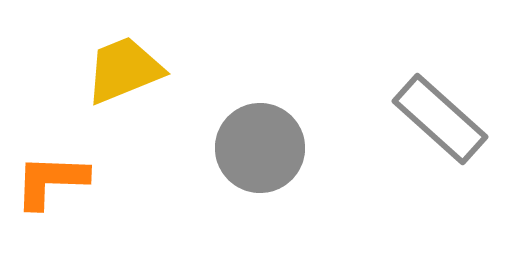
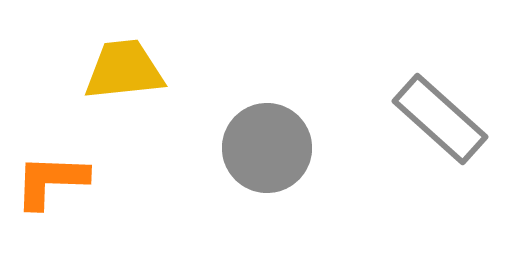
yellow trapezoid: rotated 16 degrees clockwise
gray circle: moved 7 px right
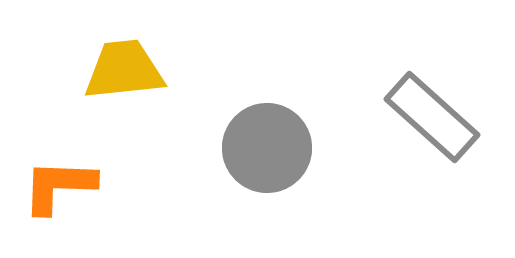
gray rectangle: moved 8 px left, 2 px up
orange L-shape: moved 8 px right, 5 px down
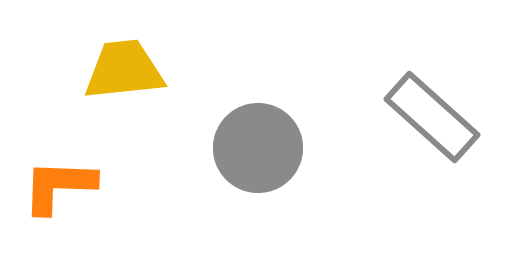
gray circle: moved 9 px left
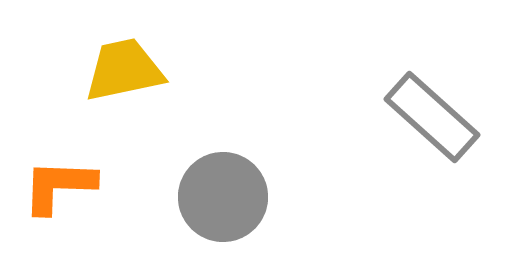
yellow trapezoid: rotated 6 degrees counterclockwise
gray circle: moved 35 px left, 49 px down
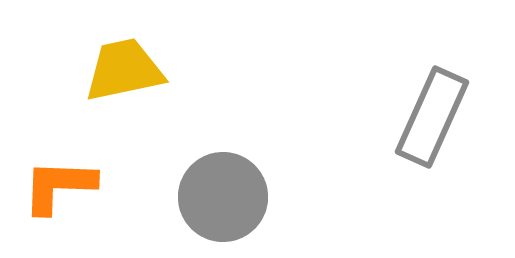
gray rectangle: rotated 72 degrees clockwise
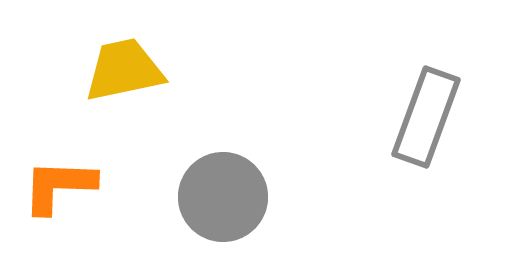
gray rectangle: moved 6 px left; rotated 4 degrees counterclockwise
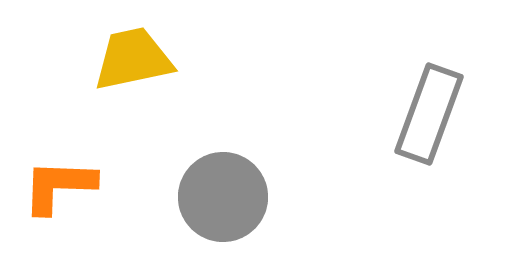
yellow trapezoid: moved 9 px right, 11 px up
gray rectangle: moved 3 px right, 3 px up
